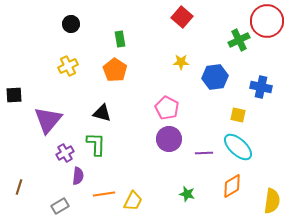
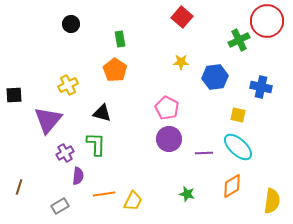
yellow cross: moved 19 px down
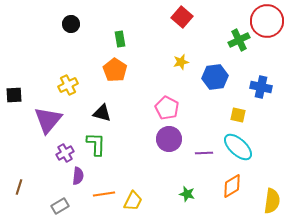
yellow star: rotated 14 degrees counterclockwise
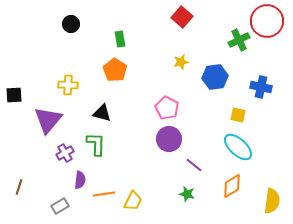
yellow cross: rotated 30 degrees clockwise
purple line: moved 10 px left, 12 px down; rotated 42 degrees clockwise
purple semicircle: moved 2 px right, 4 px down
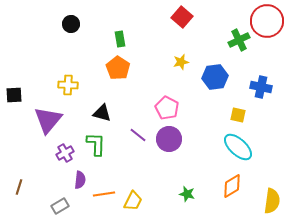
orange pentagon: moved 3 px right, 2 px up
purple line: moved 56 px left, 30 px up
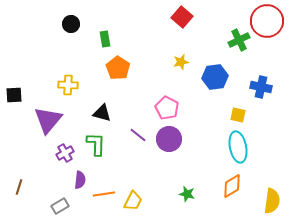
green rectangle: moved 15 px left
cyan ellipse: rotated 36 degrees clockwise
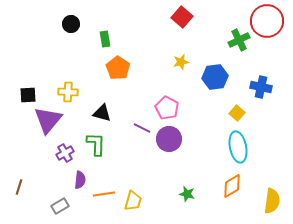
yellow cross: moved 7 px down
black square: moved 14 px right
yellow square: moved 1 px left, 2 px up; rotated 28 degrees clockwise
purple line: moved 4 px right, 7 px up; rotated 12 degrees counterclockwise
yellow trapezoid: rotated 10 degrees counterclockwise
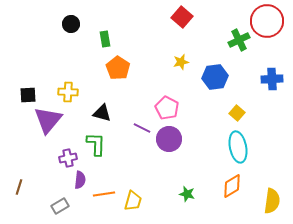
blue cross: moved 11 px right, 8 px up; rotated 15 degrees counterclockwise
purple cross: moved 3 px right, 5 px down; rotated 18 degrees clockwise
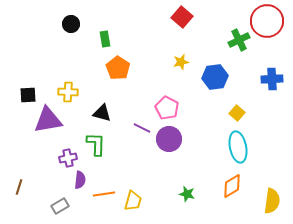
purple triangle: rotated 40 degrees clockwise
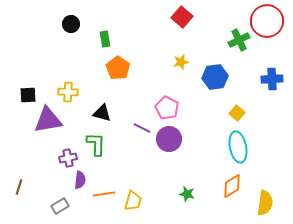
yellow semicircle: moved 7 px left, 2 px down
